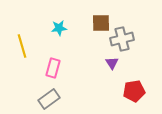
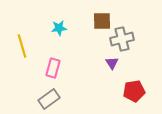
brown square: moved 1 px right, 2 px up
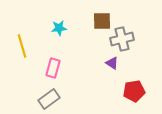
purple triangle: rotated 24 degrees counterclockwise
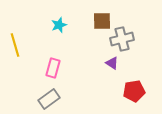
cyan star: moved 3 px up; rotated 14 degrees counterclockwise
yellow line: moved 7 px left, 1 px up
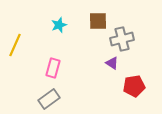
brown square: moved 4 px left
yellow line: rotated 40 degrees clockwise
red pentagon: moved 5 px up
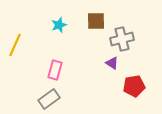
brown square: moved 2 px left
pink rectangle: moved 2 px right, 2 px down
